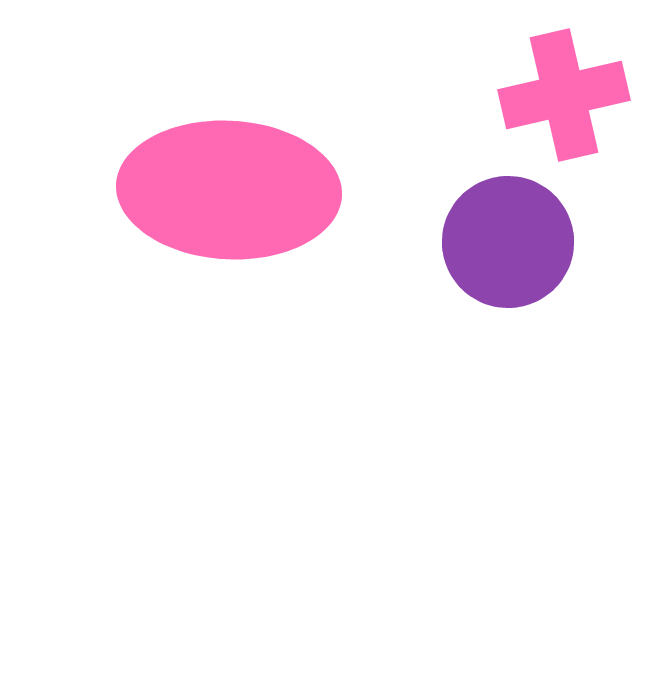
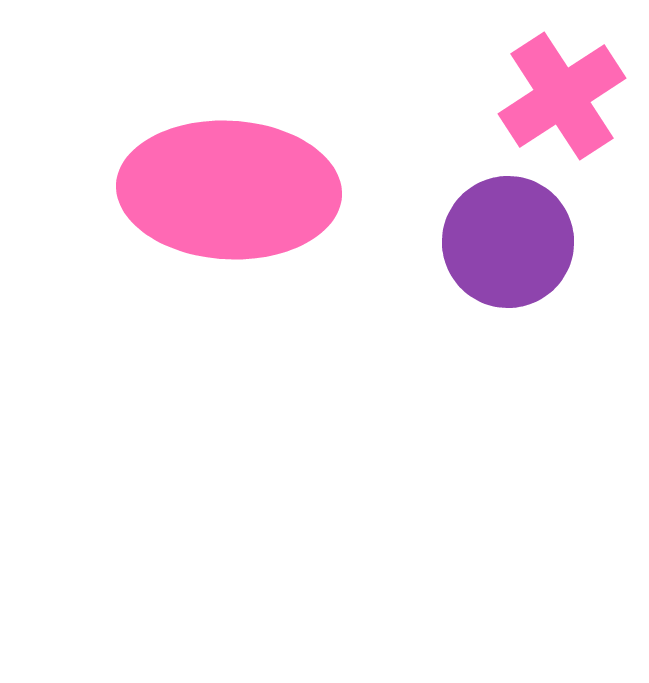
pink cross: moved 2 px left, 1 px down; rotated 20 degrees counterclockwise
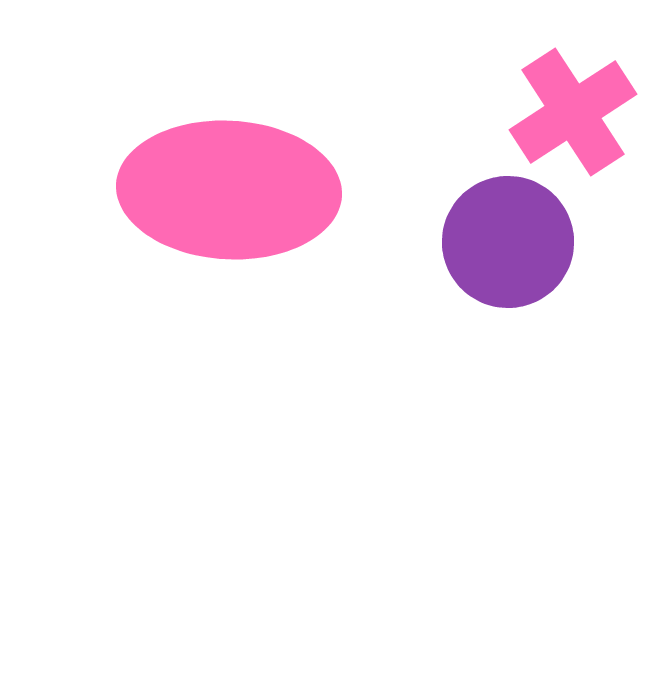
pink cross: moved 11 px right, 16 px down
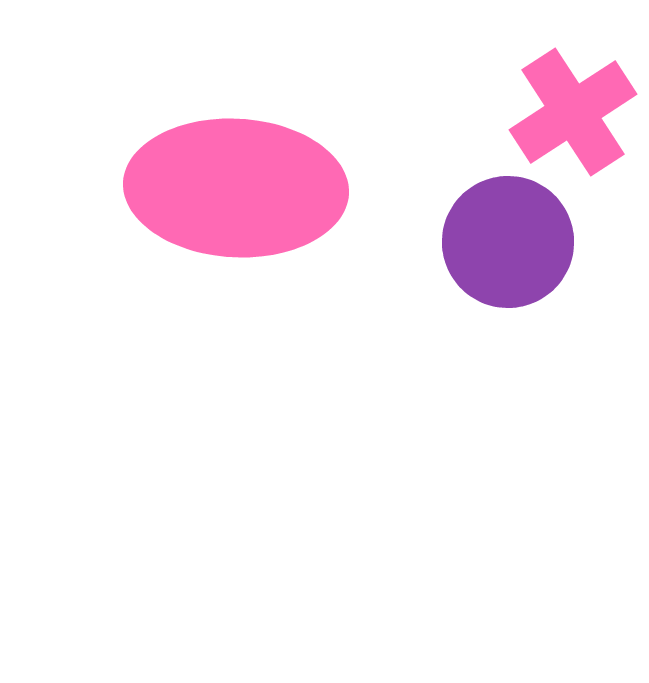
pink ellipse: moved 7 px right, 2 px up
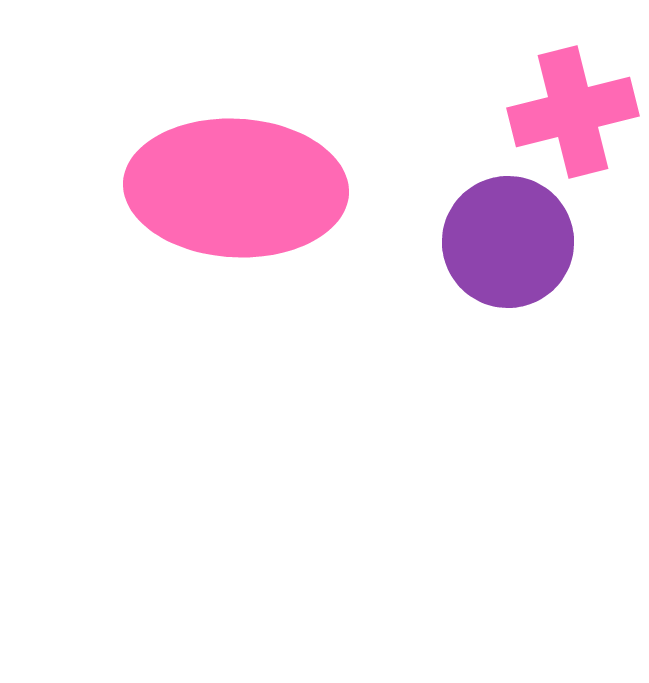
pink cross: rotated 19 degrees clockwise
